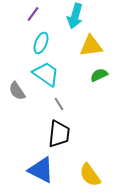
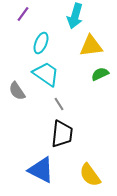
purple line: moved 10 px left
green semicircle: moved 1 px right, 1 px up
black trapezoid: moved 3 px right
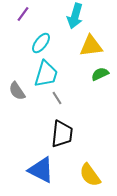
cyan ellipse: rotated 15 degrees clockwise
cyan trapezoid: rotated 72 degrees clockwise
gray line: moved 2 px left, 6 px up
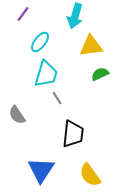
cyan ellipse: moved 1 px left, 1 px up
gray semicircle: moved 24 px down
black trapezoid: moved 11 px right
blue triangle: rotated 36 degrees clockwise
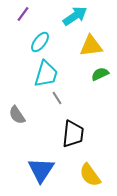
cyan arrow: rotated 140 degrees counterclockwise
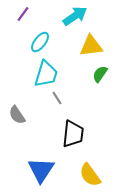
green semicircle: rotated 30 degrees counterclockwise
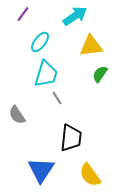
black trapezoid: moved 2 px left, 4 px down
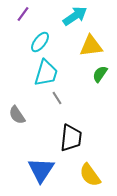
cyan trapezoid: moved 1 px up
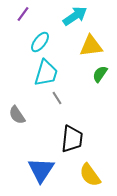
black trapezoid: moved 1 px right, 1 px down
